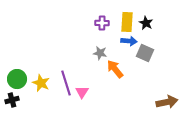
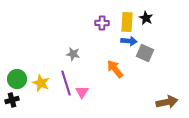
black star: moved 5 px up
gray star: moved 27 px left, 1 px down
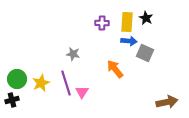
yellow star: rotated 24 degrees clockwise
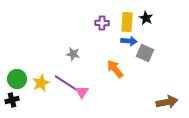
purple line: rotated 40 degrees counterclockwise
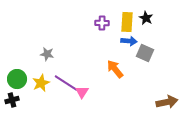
gray star: moved 26 px left
